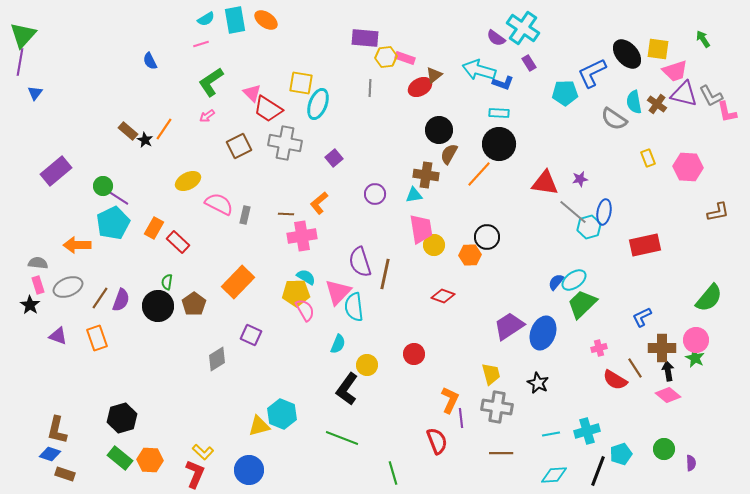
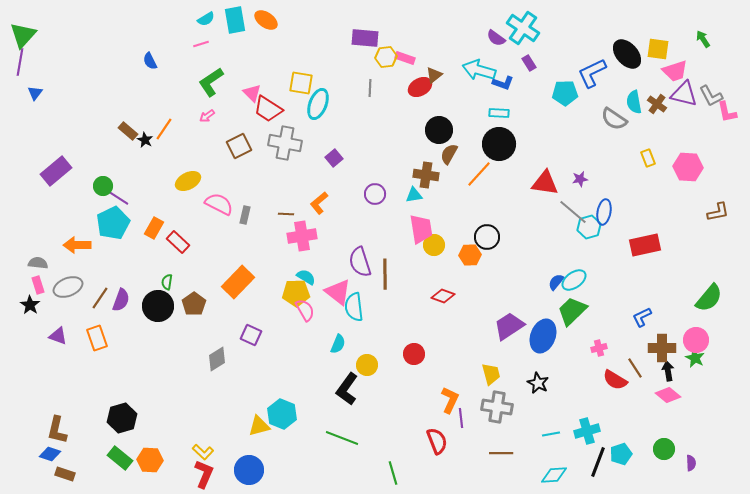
brown line at (385, 274): rotated 12 degrees counterclockwise
pink triangle at (338, 292): rotated 36 degrees counterclockwise
green trapezoid at (582, 304): moved 10 px left, 7 px down
blue ellipse at (543, 333): moved 3 px down
black line at (598, 471): moved 9 px up
red L-shape at (195, 474): moved 9 px right
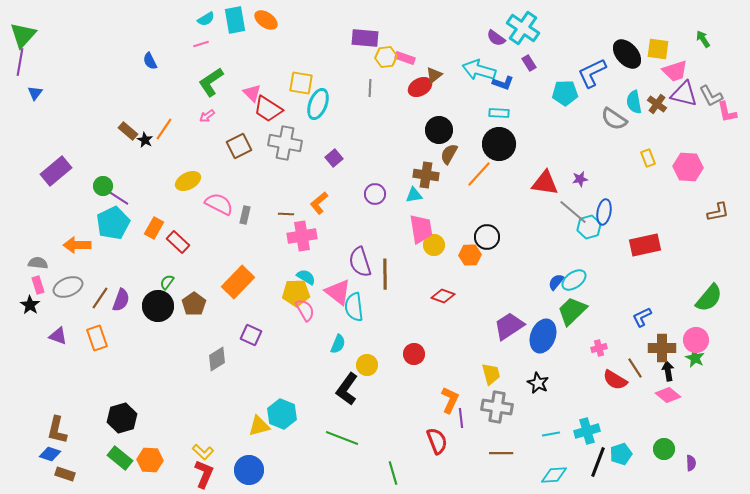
green semicircle at (167, 282): rotated 28 degrees clockwise
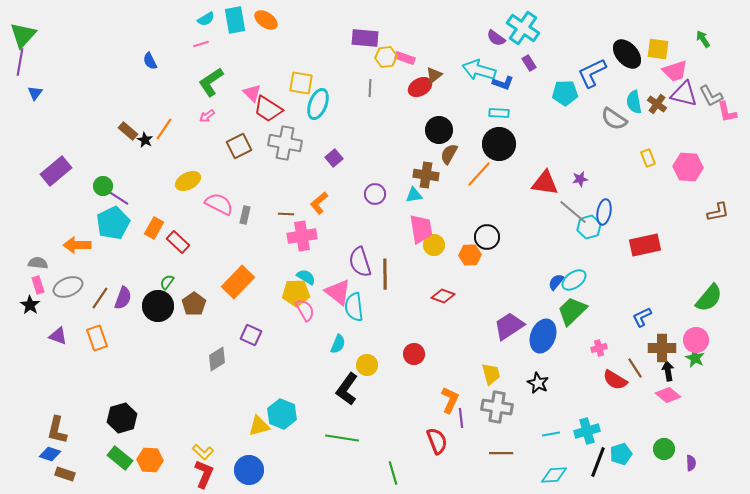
purple semicircle at (121, 300): moved 2 px right, 2 px up
green line at (342, 438): rotated 12 degrees counterclockwise
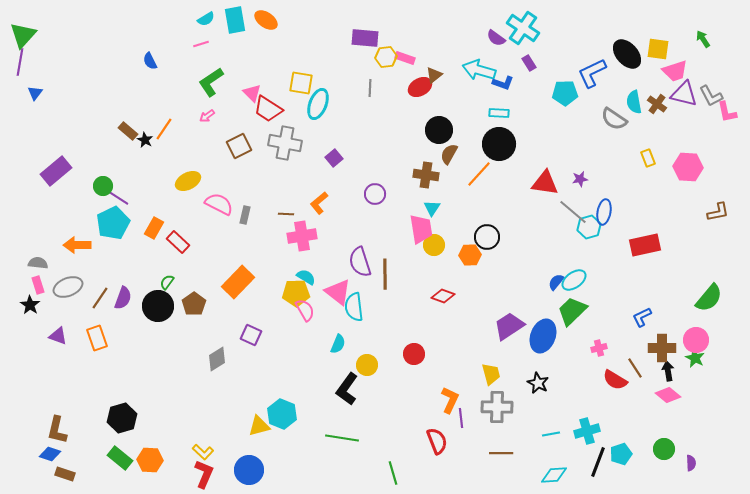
cyan triangle at (414, 195): moved 18 px right, 13 px down; rotated 48 degrees counterclockwise
gray cross at (497, 407): rotated 8 degrees counterclockwise
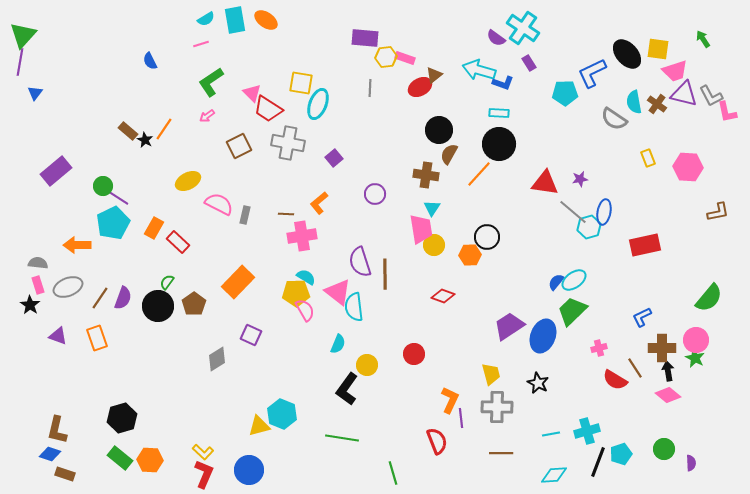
gray cross at (285, 143): moved 3 px right
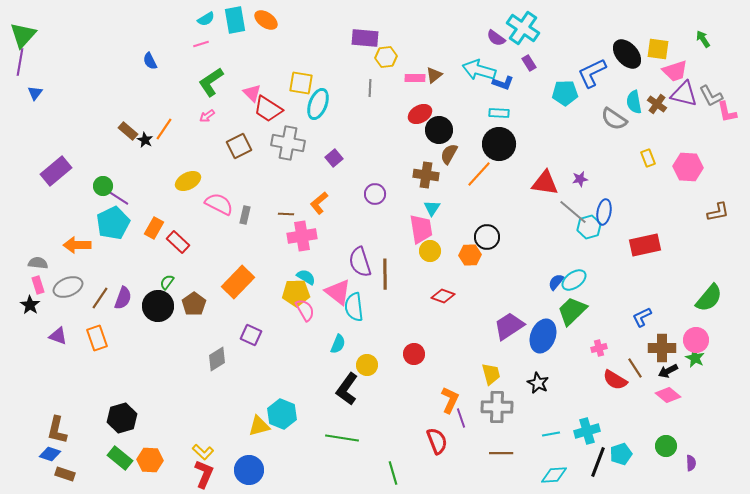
pink rectangle at (405, 58): moved 10 px right, 20 px down; rotated 18 degrees counterclockwise
red ellipse at (420, 87): moved 27 px down
yellow circle at (434, 245): moved 4 px left, 6 px down
black arrow at (668, 371): rotated 108 degrees counterclockwise
purple line at (461, 418): rotated 12 degrees counterclockwise
green circle at (664, 449): moved 2 px right, 3 px up
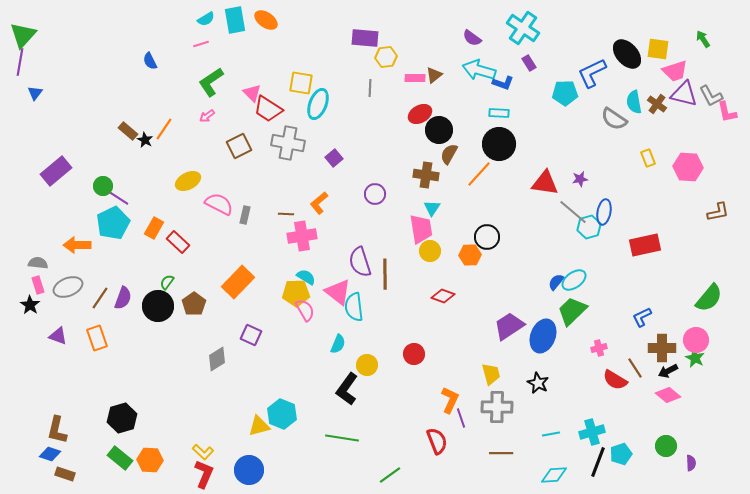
purple semicircle at (496, 38): moved 24 px left
cyan cross at (587, 431): moved 5 px right, 1 px down
green line at (393, 473): moved 3 px left, 2 px down; rotated 70 degrees clockwise
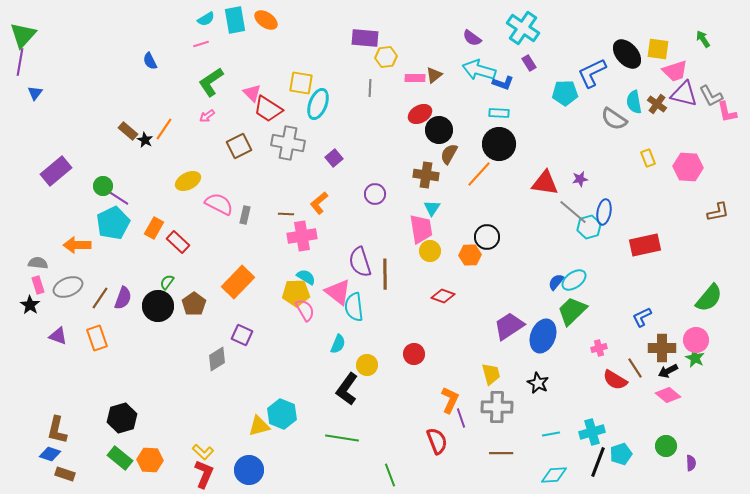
purple square at (251, 335): moved 9 px left
green line at (390, 475): rotated 75 degrees counterclockwise
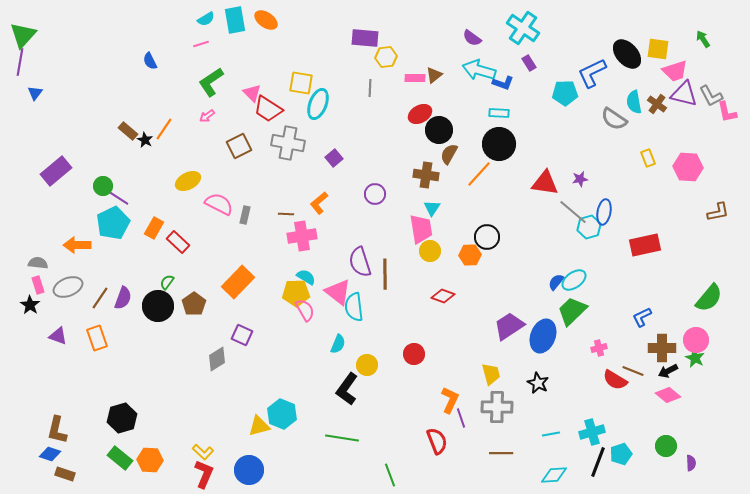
brown line at (635, 368): moved 2 px left, 3 px down; rotated 35 degrees counterclockwise
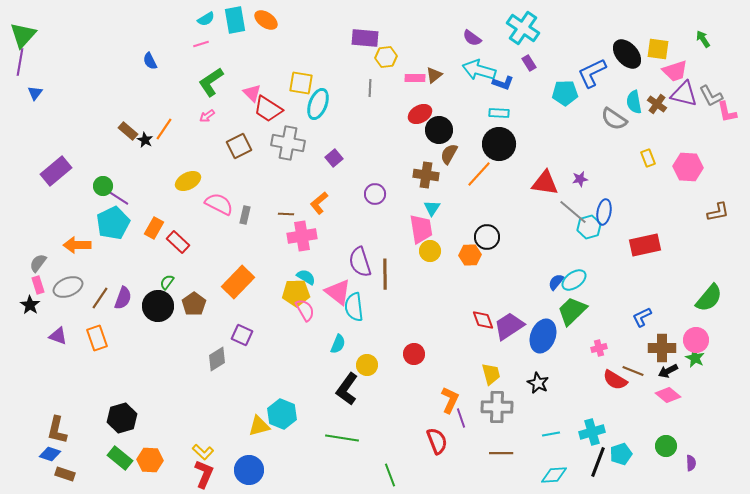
gray semicircle at (38, 263): rotated 60 degrees counterclockwise
red diamond at (443, 296): moved 40 px right, 24 px down; rotated 50 degrees clockwise
